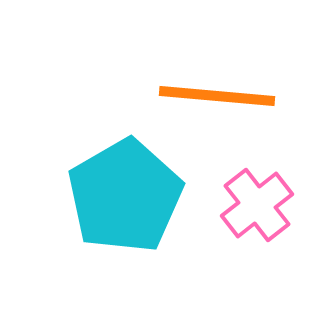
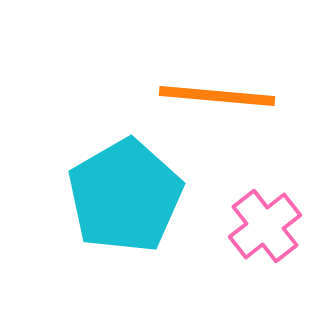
pink cross: moved 8 px right, 21 px down
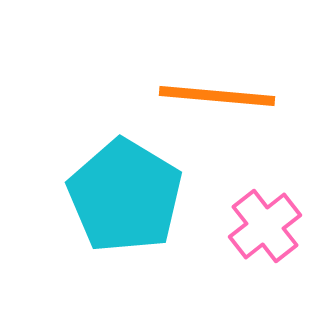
cyan pentagon: rotated 11 degrees counterclockwise
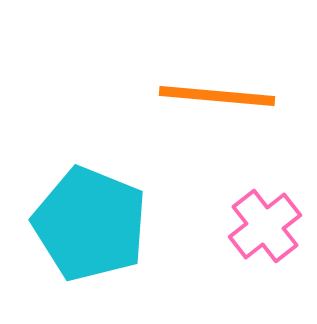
cyan pentagon: moved 35 px left, 28 px down; rotated 9 degrees counterclockwise
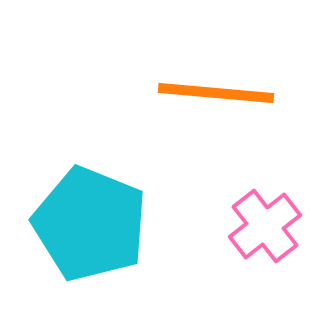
orange line: moved 1 px left, 3 px up
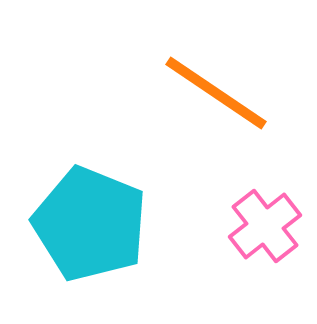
orange line: rotated 29 degrees clockwise
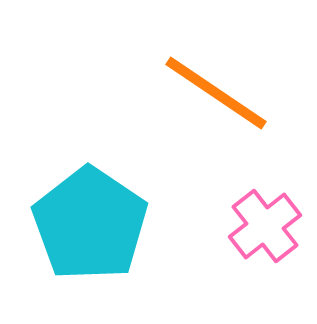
cyan pentagon: rotated 12 degrees clockwise
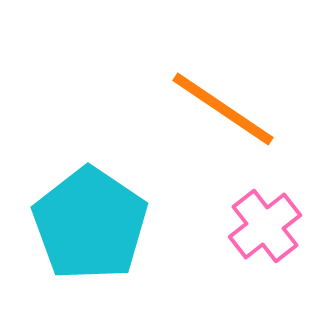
orange line: moved 7 px right, 16 px down
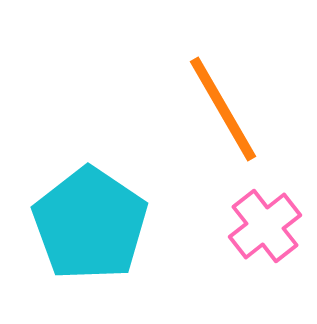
orange line: rotated 26 degrees clockwise
